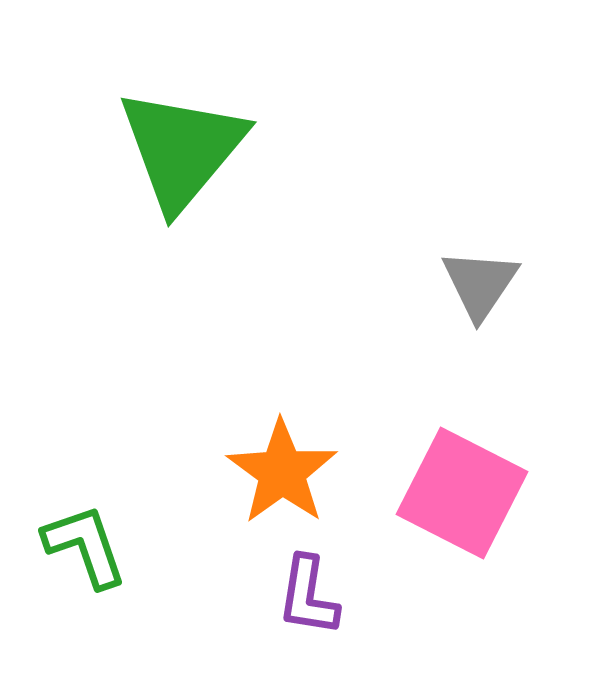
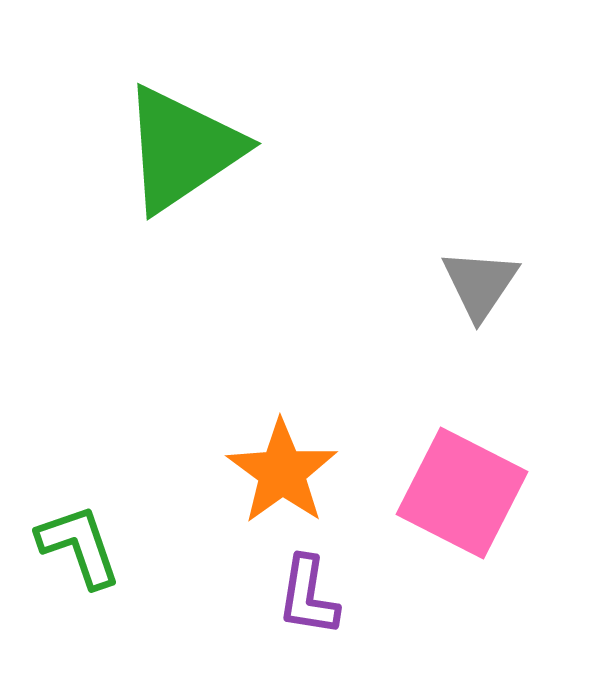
green triangle: rotated 16 degrees clockwise
green L-shape: moved 6 px left
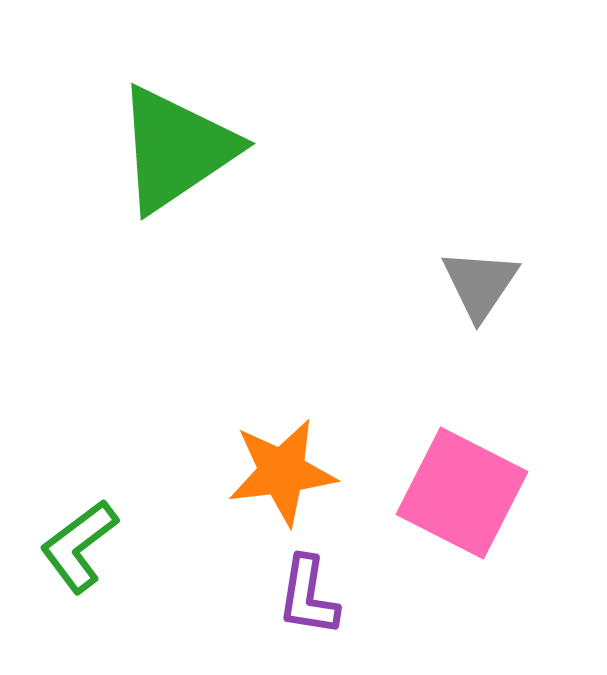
green triangle: moved 6 px left
orange star: rotated 29 degrees clockwise
green L-shape: rotated 108 degrees counterclockwise
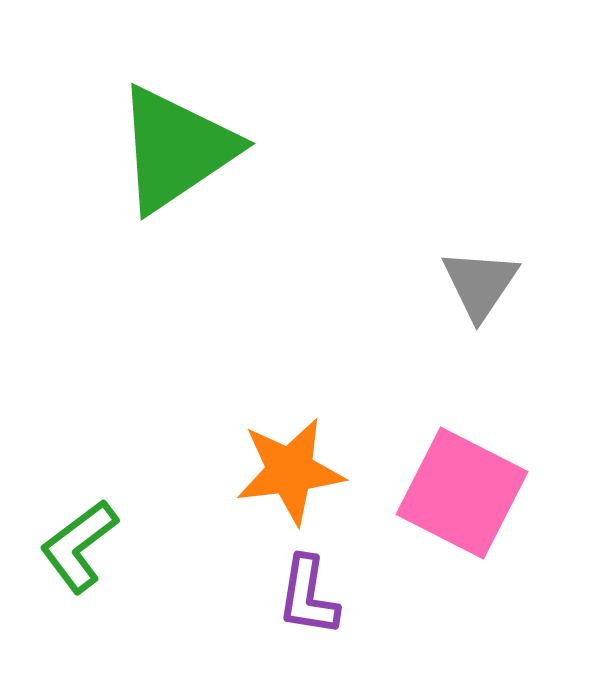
orange star: moved 8 px right, 1 px up
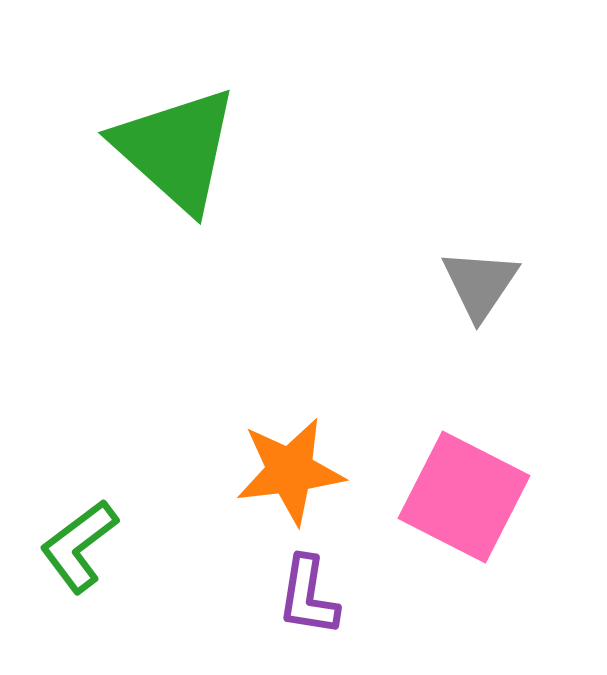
green triangle: rotated 44 degrees counterclockwise
pink square: moved 2 px right, 4 px down
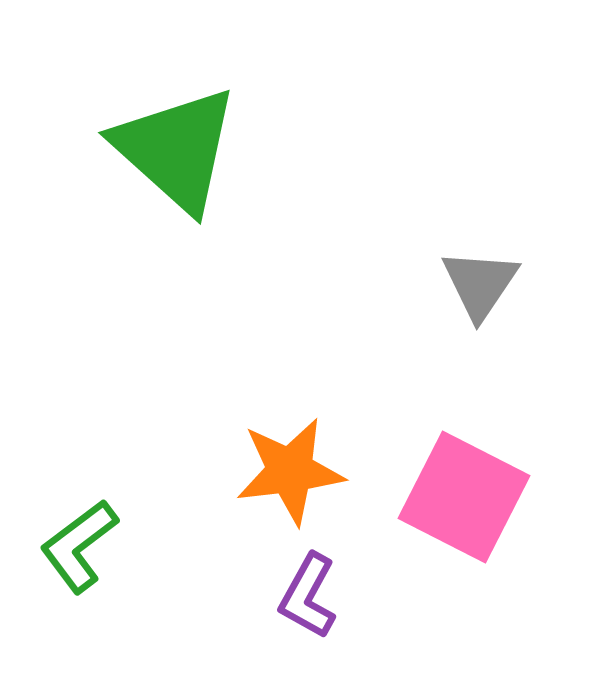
purple L-shape: rotated 20 degrees clockwise
